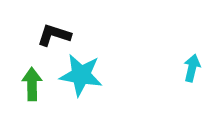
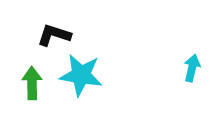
green arrow: moved 1 px up
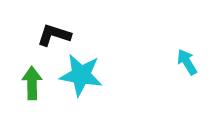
cyan arrow: moved 5 px left, 6 px up; rotated 44 degrees counterclockwise
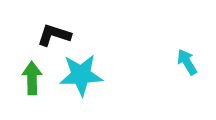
cyan star: rotated 12 degrees counterclockwise
green arrow: moved 5 px up
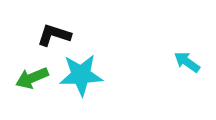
cyan arrow: rotated 24 degrees counterclockwise
green arrow: rotated 112 degrees counterclockwise
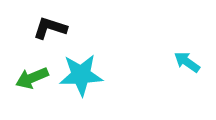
black L-shape: moved 4 px left, 7 px up
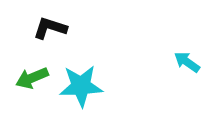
cyan star: moved 11 px down
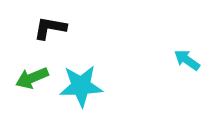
black L-shape: rotated 8 degrees counterclockwise
cyan arrow: moved 2 px up
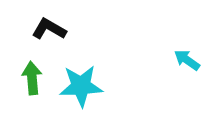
black L-shape: moved 1 px left, 1 px down; rotated 20 degrees clockwise
green arrow: rotated 108 degrees clockwise
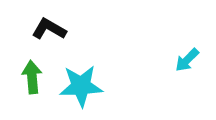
cyan arrow: rotated 80 degrees counterclockwise
green arrow: moved 1 px up
